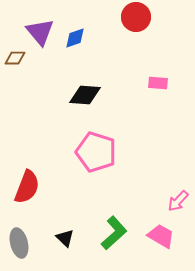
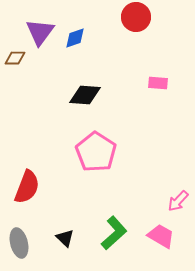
purple triangle: rotated 16 degrees clockwise
pink pentagon: rotated 15 degrees clockwise
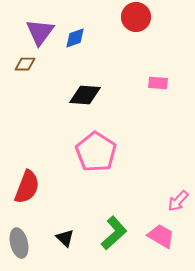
brown diamond: moved 10 px right, 6 px down
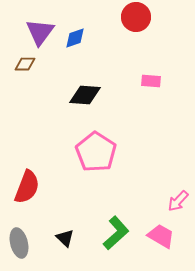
pink rectangle: moved 7 px left, 2 px up
green L-shape: moved 2 px right
